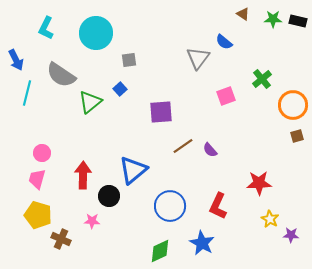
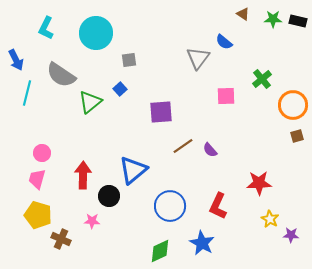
pink square: rotated 18 degrees clockwise
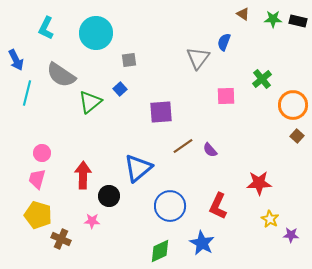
blue semicircle: rotated 72 degrees clockwise
brown square: rotated 32 degrees counterclockwise
blue triangle: moved 5 px right, 2 px up
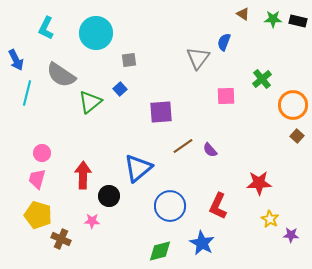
green diamond: rotated 10 degrees clockwise
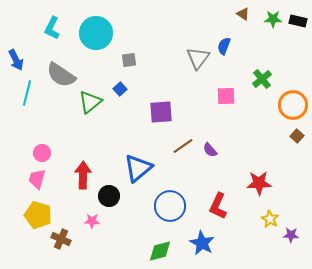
cyan L-shape: moved 6 px right
blue semicircle: moved 4 px down
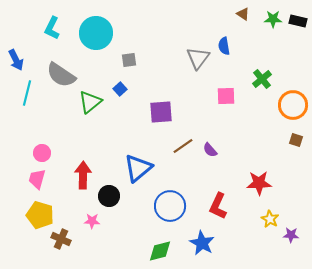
blue semicircle: rotated 30 degrees counterclockwise
brown square: moved 1 px left, 4 px down; rotated 24 degrees counterclockwise
yellow pentagon: moved 2 px right
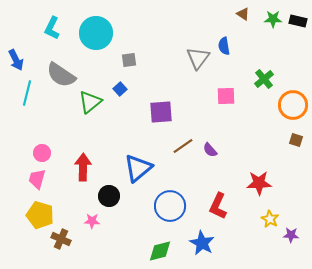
green cross: moved 2 px right
red arrow: moved 8 px up
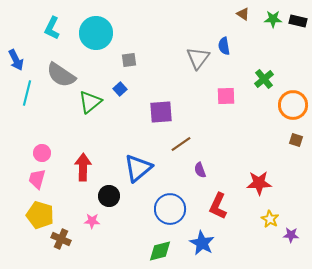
brown line: moved 2 px left, 2 px up
purple semicircle: moved 10 px left, 20 px down; rotated 21 degrees clockwise
blue circle: moved 3 px down
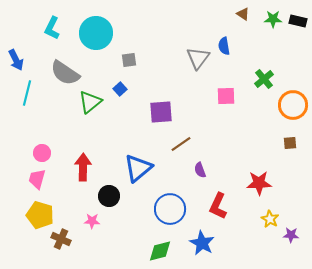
gray semicircle: moved 4 px right, 2 px up
brown square: moved 6 px left, 3 px down; rotated 24 degrees counterclockwise
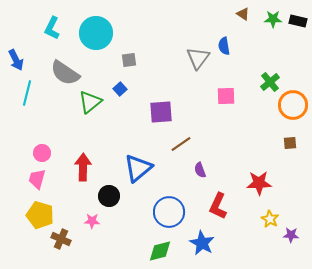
green cross: moved 6 px right, 3 px down
blue circle: moved 1 px left, 3 px down
